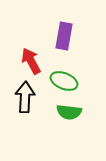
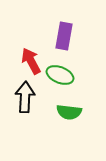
green ellipse: moved 4 px left, 6 px up
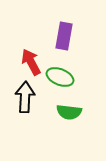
red arrow: moved 1 px down
green ellipse: moved 2 px down
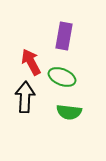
green ellipse: moved 2 px right
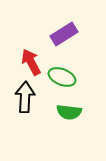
purple rectangle: moved 2 px up; rotated 48 degrees clockwise
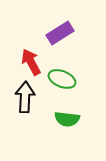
purple rectangle: moved 4 px left, 1 px up
green ellipse: moved 2 px down
green semicircle: moved 2 px left, 7 px down
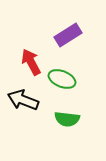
purple rectangle: moved 8 px right, 2 px down
black arrow: moved 2 px left, 3 px down; rotated 72 degrees counterclockwise
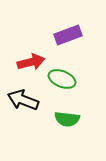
purple rectangle: rotated 12 degrees clockwise
red arrow: rotated 104 degrees clockwise
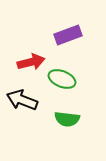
black arrow: moved 1 px left
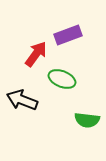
red arrow: moved 5 px right, 8 px up; rotated 40 degrees counterclockwise
green semicircle: moved 20 px right, 1 px down
